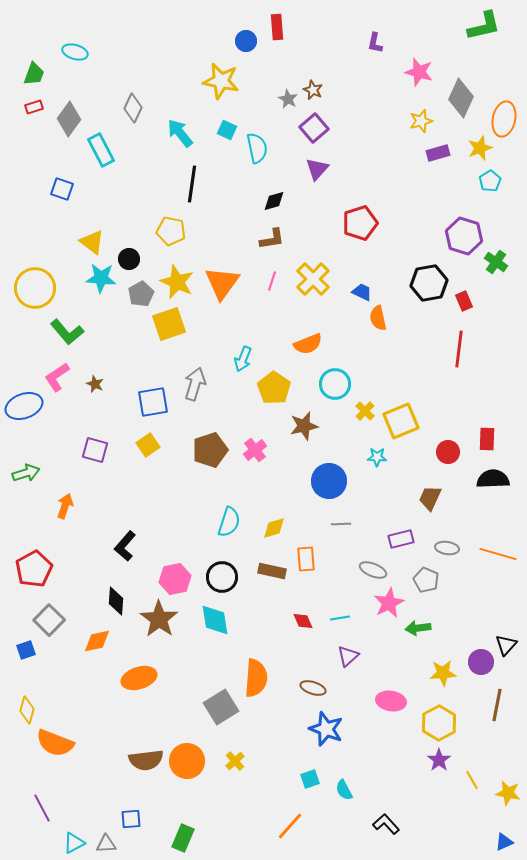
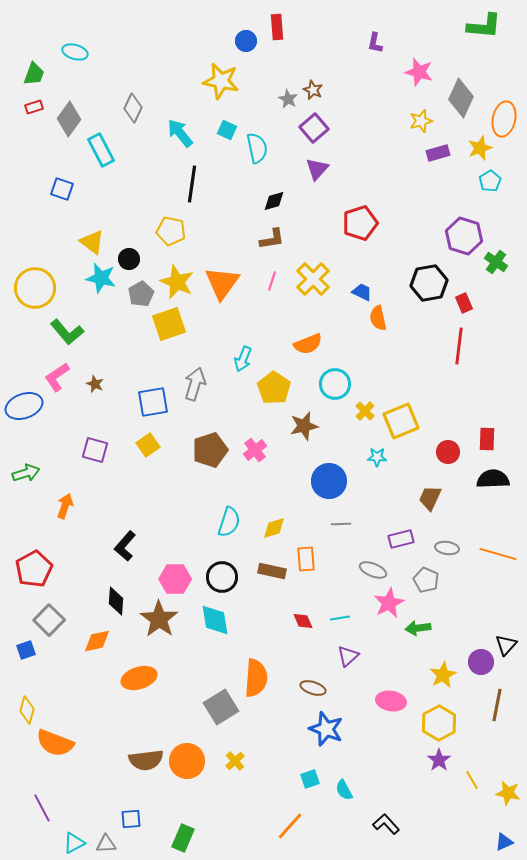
green L-shape at (484, 26): rotated 18 degrees clockwise
cyan star at (101, 278): rotated 8 degrees clockwise
red rectangle at (464, 301): moved 2 px down
red line at (459, 349): moved 3 px up
pink hexagon at (175, 579): rotated 12 degrees clockwise
yellow star at (443, 673): moved 2 px down; rotated 24 degrees counterclockwise
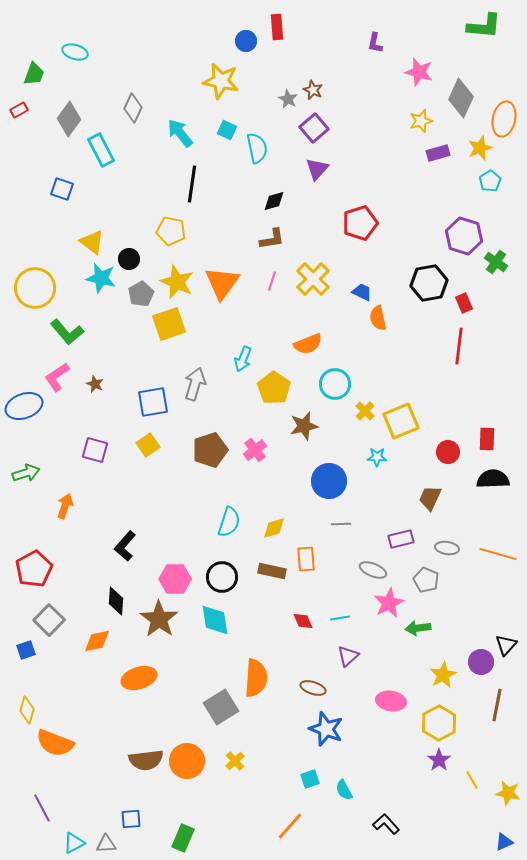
red rectangle at (34, 107): moved 15 px left, 3 px down; rotated 12 degrees counterclockwise
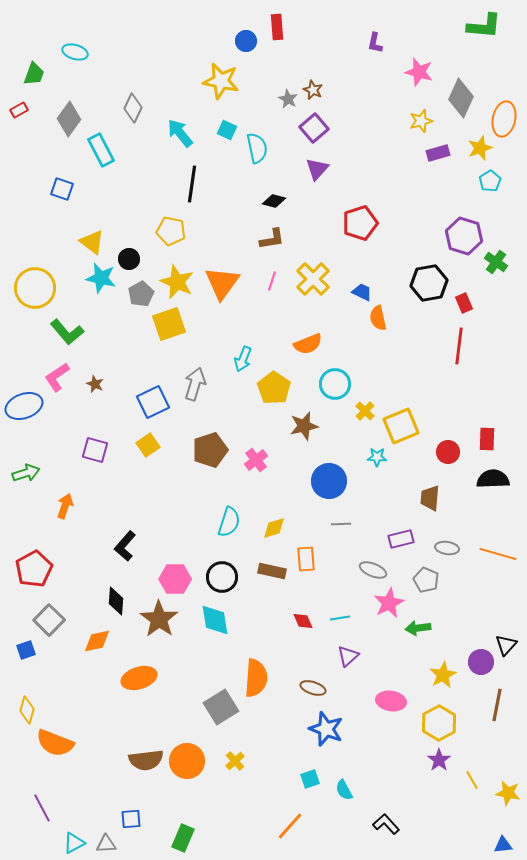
black diamond at (274, 201): rotated 30 degrees clockwise
blue square at (153, 402): rotated 16 degrees counterclockwise
yellow square at (401, 421): moved 5 px down
pink cross at (255, 450): moved 1 px right, 10 px down
brown trapezoid at (430, 498): rotated 20 degrees counterclockwise
blue triangle at (504, 842): moved 1 px left, 3 px down; rotated 18 degrees clockwise
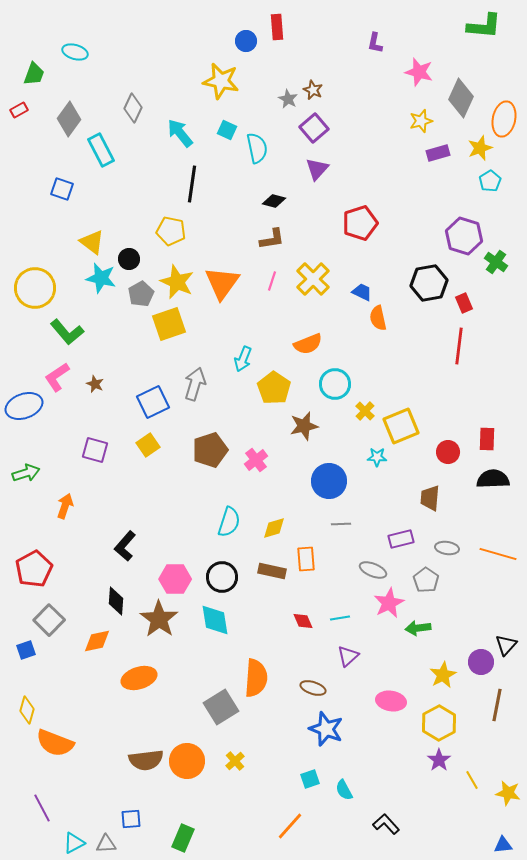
gray pentagon at (426, 580): rotated 10 degrees clockwise
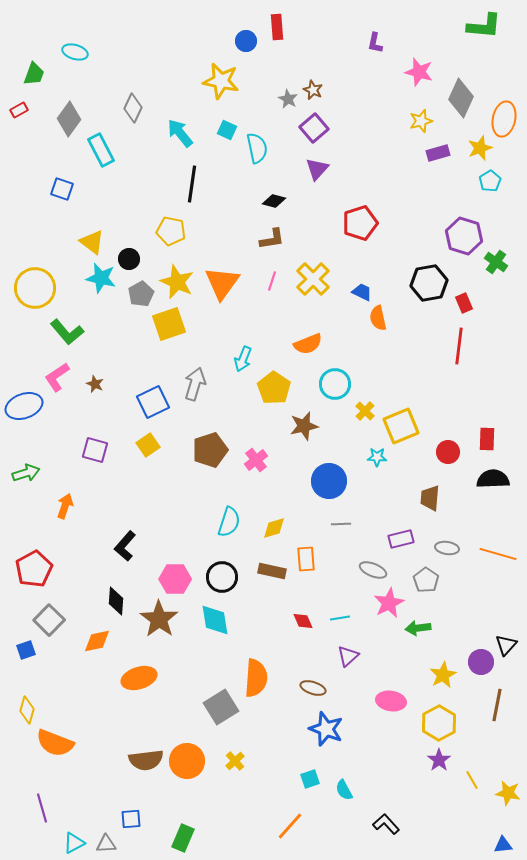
purple line at (42, 808): rotated 12 degrees clockwise
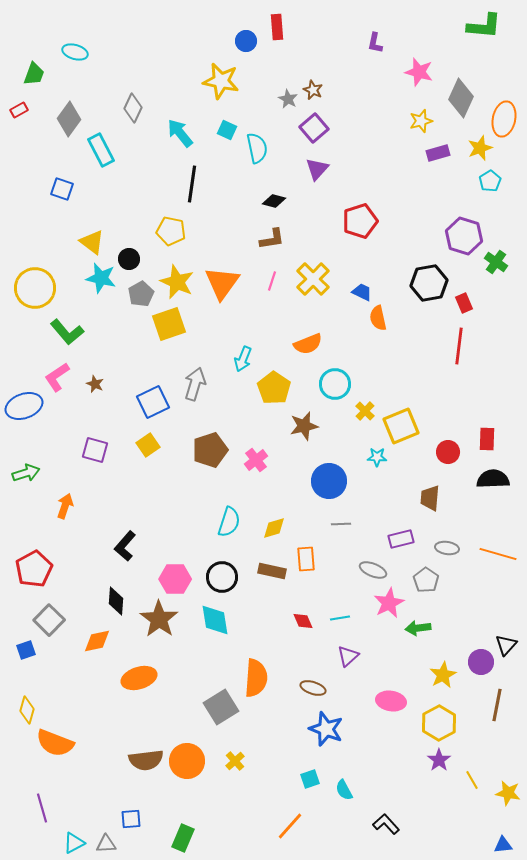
red pentagon at (360, 223): moved 2 px up
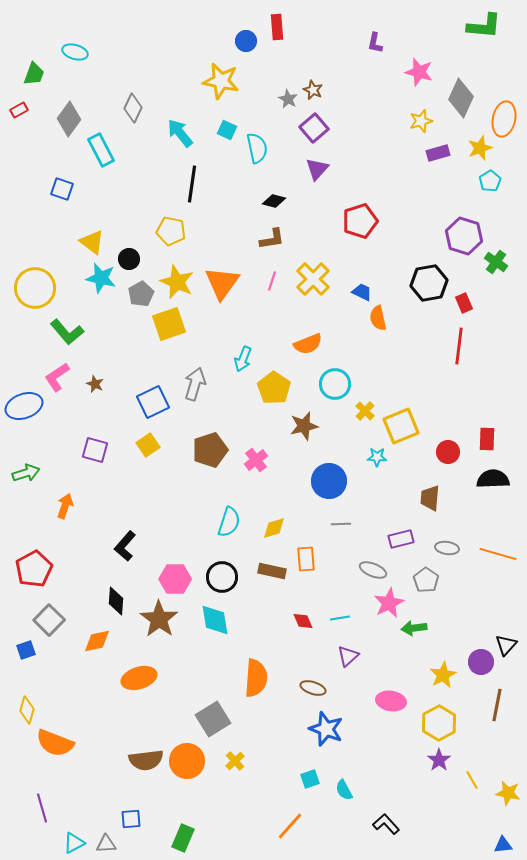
green arrow at (418, 628): moved 4 px left
gray square at (221, 707): moved 8 px left, 12 px down
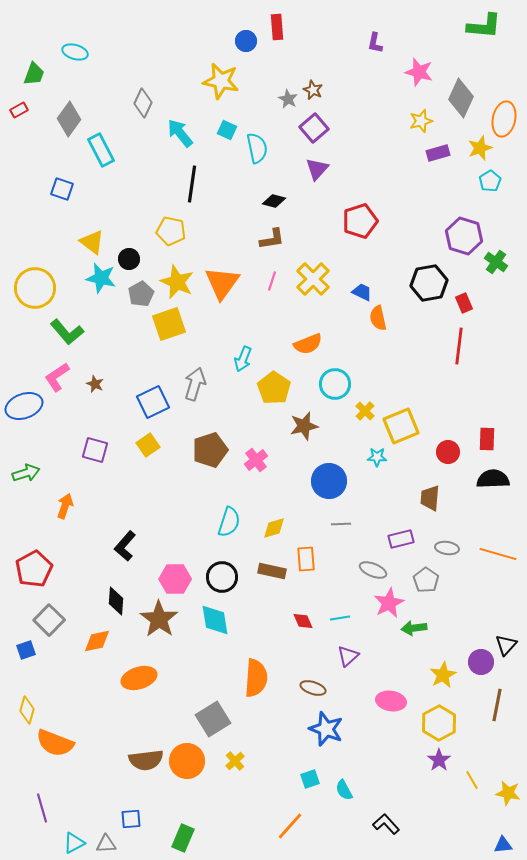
gray diamond at (133, 108): moved 10 px right, 5 px up
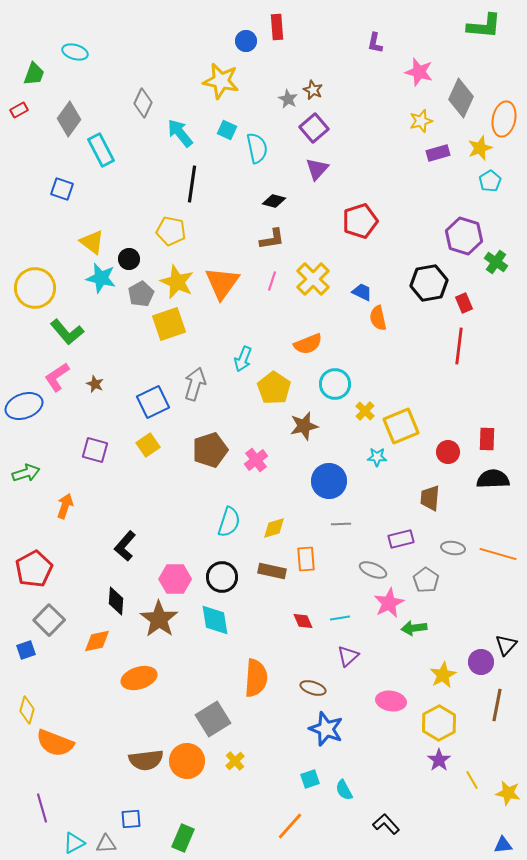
gray ellipse at (447, 548): moved 6 px right
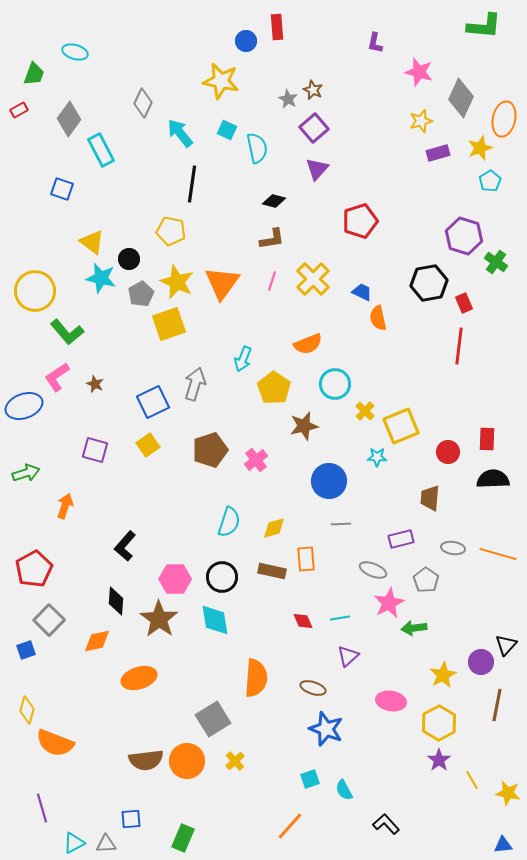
yellow circle at (35, 288): moved 3 px down
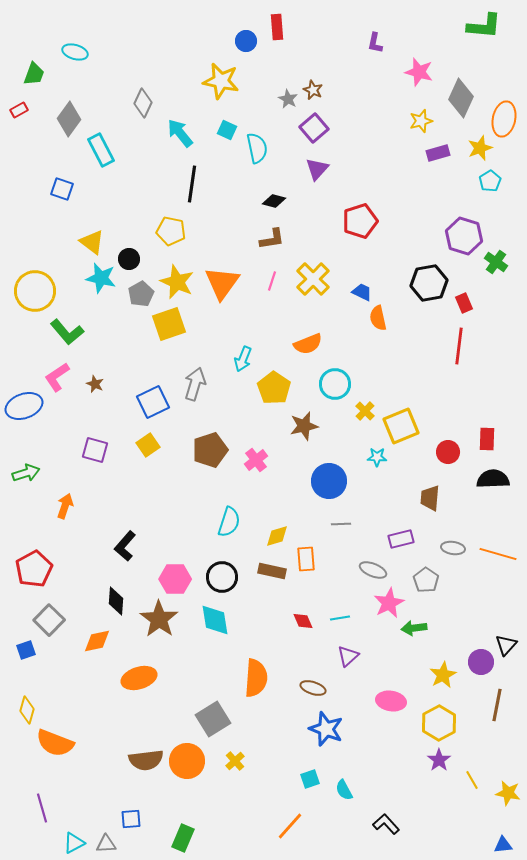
yellow diamond at (274, 528): moved 3 px right, 8 px down
